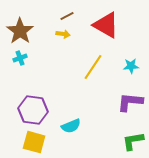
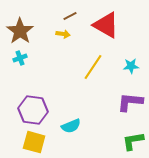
brown line: moved 3 px right
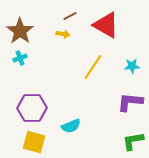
cyan star: moved 1 px right
purple hexagon: moved 1 px left, 2 px up; rotated 8 degrees counterclockwise
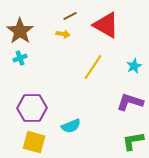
cyan star: moved 2 px right; rotated 21 degrees counterclockwise
purple L-shape: rotated 12 degrees clockwise
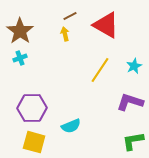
yellow arrow: moved 2 px right; rotated 112 degrees counterclockwise
yellow line: moved 7 px right, 3 px down
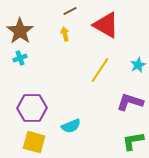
brown line: moved 5 px up
cyan star: moved 4 px right, 1 px up
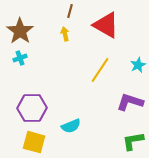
brown line: rotated 48 degrees counterclockwise
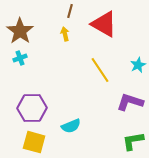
red triangle: moved 2 px left, 1 px up
yellow line: rotated 68 degrees counterclockwise
